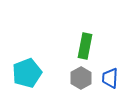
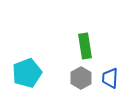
green rectangle: rotated 20 degrees counterclockwise
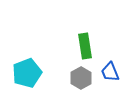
blue trapezoid: moved 6 px up; rotated 25 degrees counterclockwise
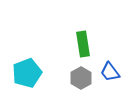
green rectangle: moved 2 px left, 2 px up
blue trapezoid: rotated 15 degrees counterclockwise
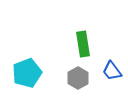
blue trapezoid: moved 2 px right, 1 px up
gray hexagon: moved 3 px left
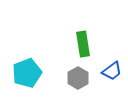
blue trapezoid: rotated 90 degrees counterclockwise
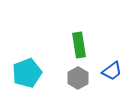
green rectangle: moved 4 px left, 1 px down
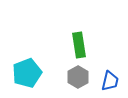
blue trapezoid: moved 2 px left, 10 px down; rotated 40 degrees counterclockwise
gray hexagon: moved 1 px up
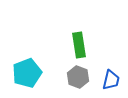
gray hexagon: rotated 10 degrees counterclockwise
blue trapezoid: moved 1 px right, 1 px up
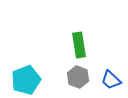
cyan pentagon: moved 1 px left, 7 px down
blue trapezoid: rotated 120 degrees clockwise
